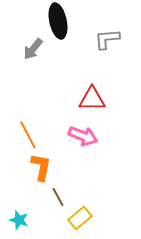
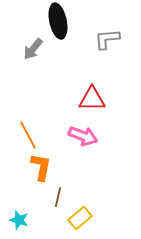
brown line: rotated 42 degrees clockwise
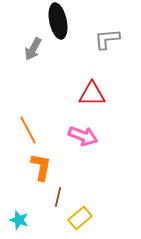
gray arrow: rotated 10 degrees counterclockwise
red triangle: moved 5 px up
orange line: moved 5 px up
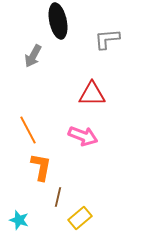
gray arrow: moved 7 px down
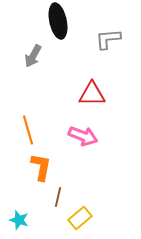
gray L-shape: moved 1 px right
orange line: rotated 12 degrees clockwise
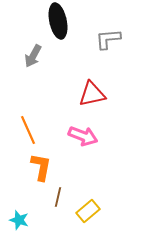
red triangle: rotated 12 degrees counterclockwise
orange line: rotated 8 degrees counterclockwise
yellow rectangle: moved 8 px right, 7 px up
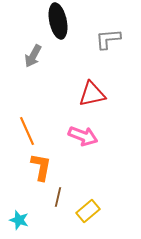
orange line: moved 1 px left, 1 px down
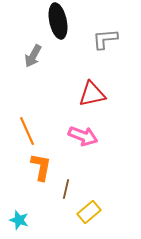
gray L-shape: moved 3 px left
brown line: moved 8 px right, 8 px up
yellow rectangle: moved 1 px right, 1 px down
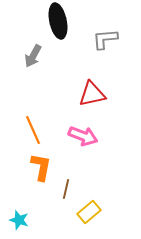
orange line: moved 6 px right, 1 px up
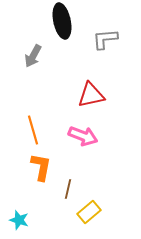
black ellipse: moved 4 px right
red triangle: moved 1 px left, 1 px down
orange line: rotated 8 degrees clockwise
brown line: moved 2 px right
